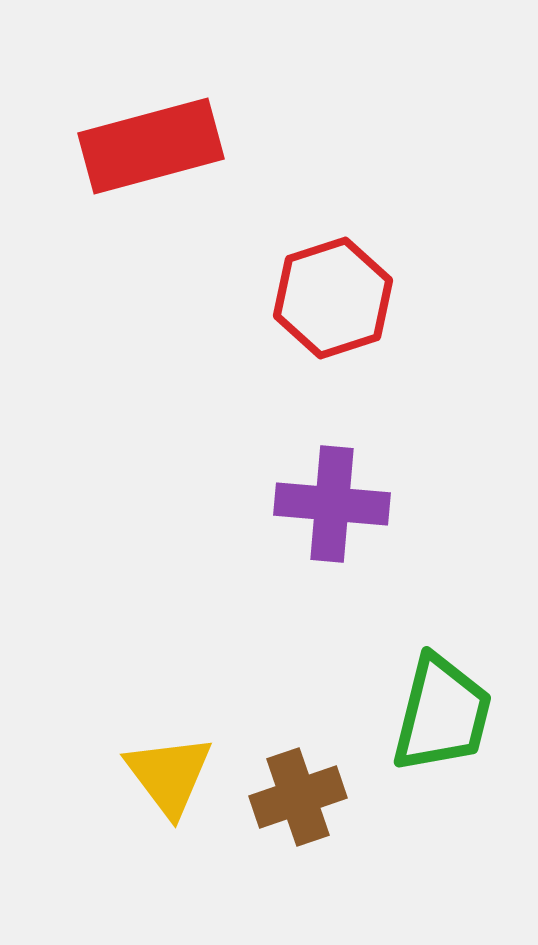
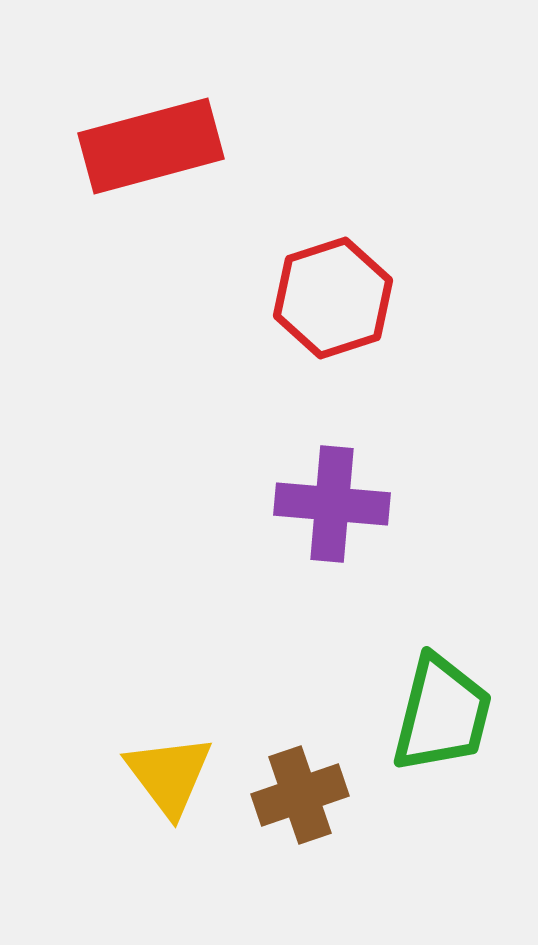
brown cross: moved 2 px right, 2 px up
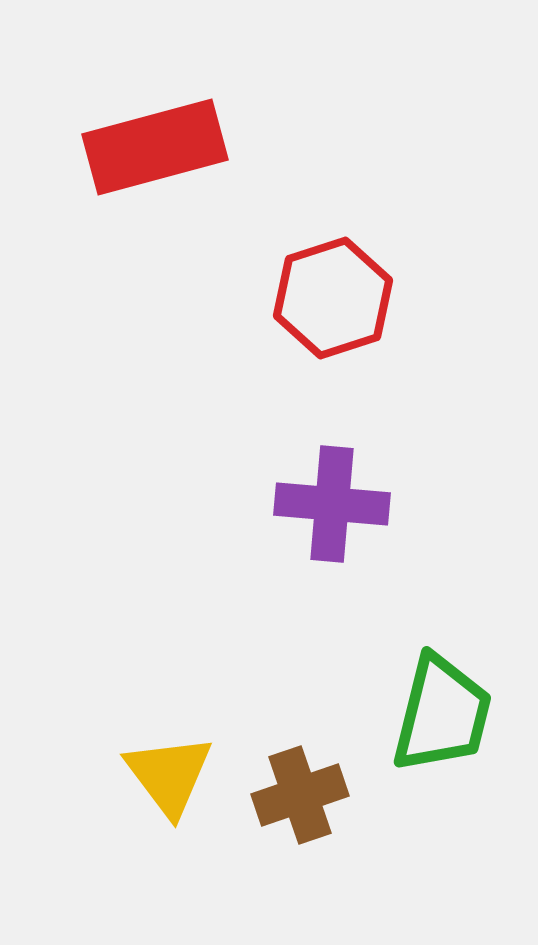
red rectangle: moved 4 px right, 1 px down
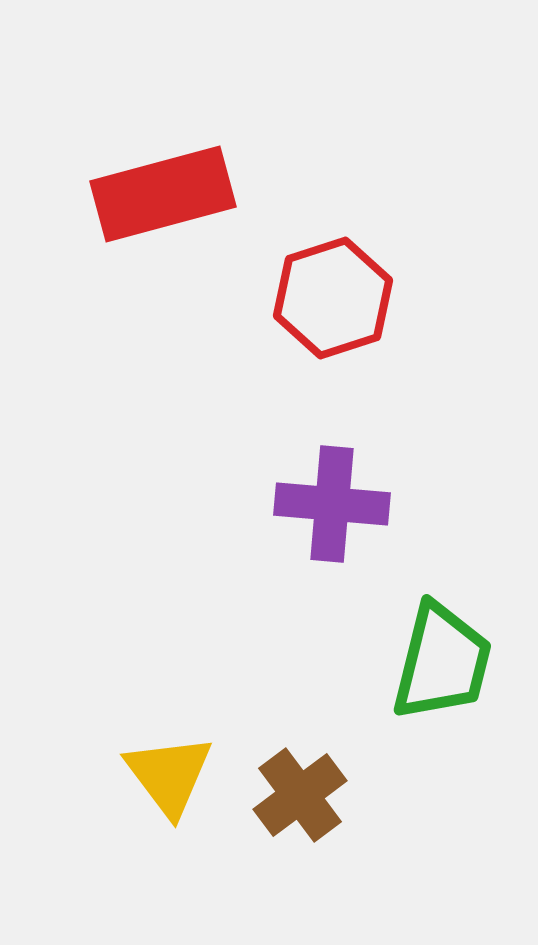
red rectangle: moved 8 px right, 47 px down
green trapezoid: moved 52 px up
brown cross: rotated 18 degrees counterclockwise
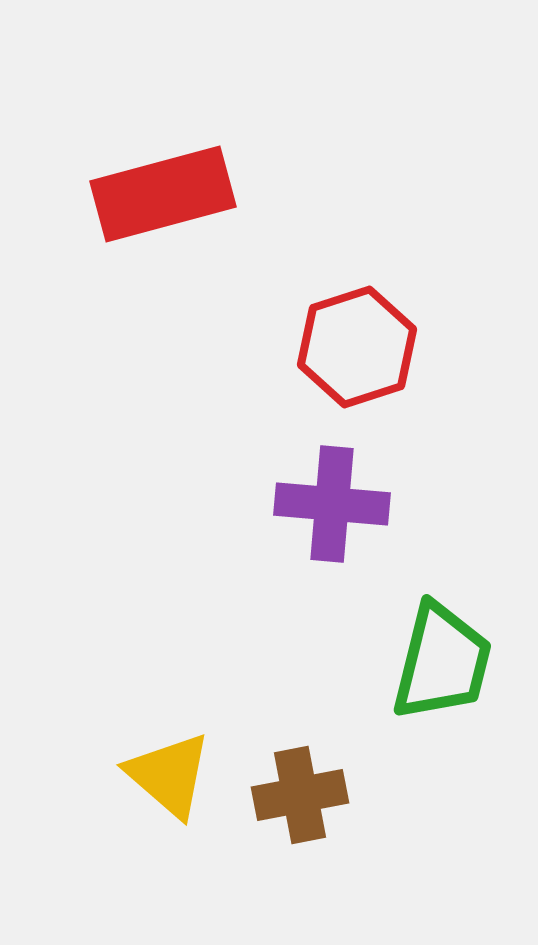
red hexagon: moved 24 px right, 49 px down
yellow triangle: rotated 12 degrees counterclockwise
brown cross: rotated 26 degrees clockwise
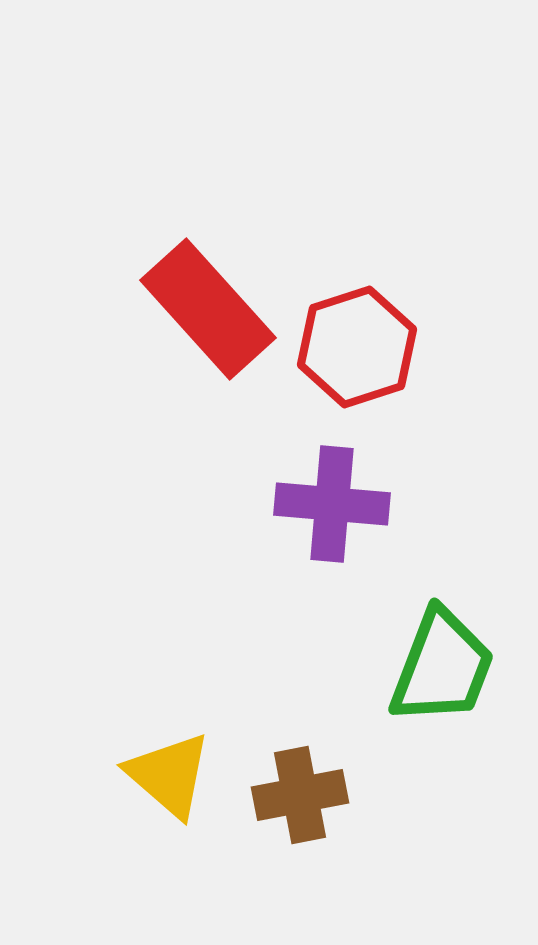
red rectangle: moved 45 px right, 115 px down; rotated 63 degrees clockwise
green trapezoid: moved 5 px down; rotated 7 degrees clockwise
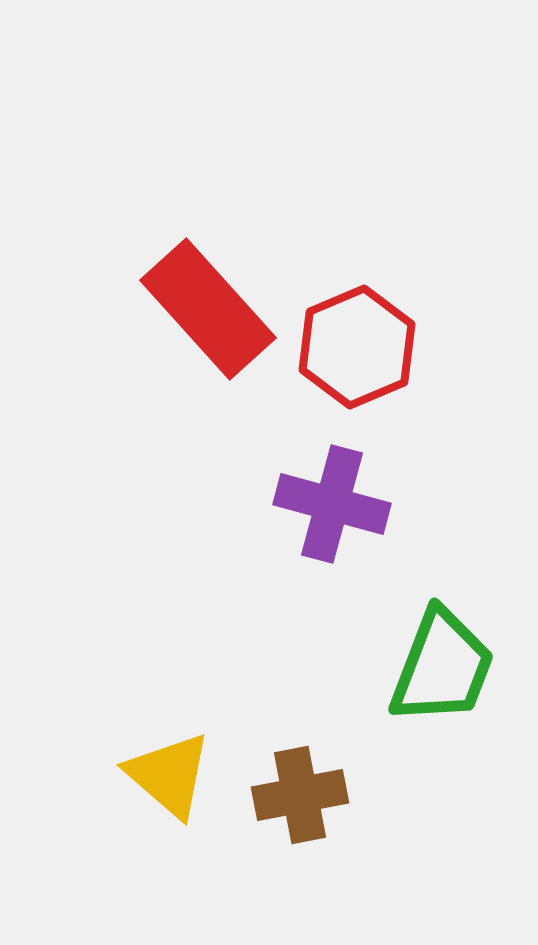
red hexagon: rotated 5 degrees counterclockwise
purple cross: rotated 10 degrees clockwise
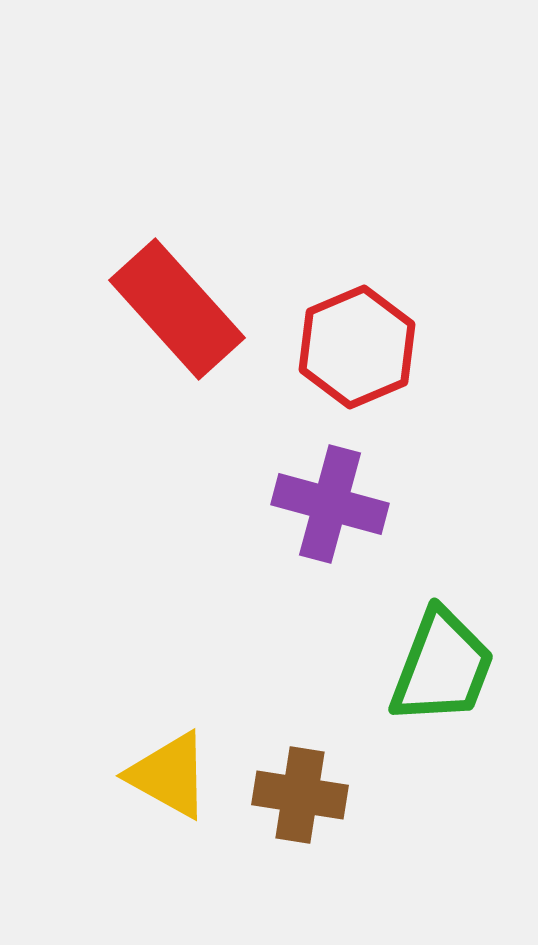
red rectangle: moved 31 px left
purple cross: moved 2 px left
yellow triangle: rotated 12 degrees counterclockwise
brown cross: rotated 20 degrees clockwise
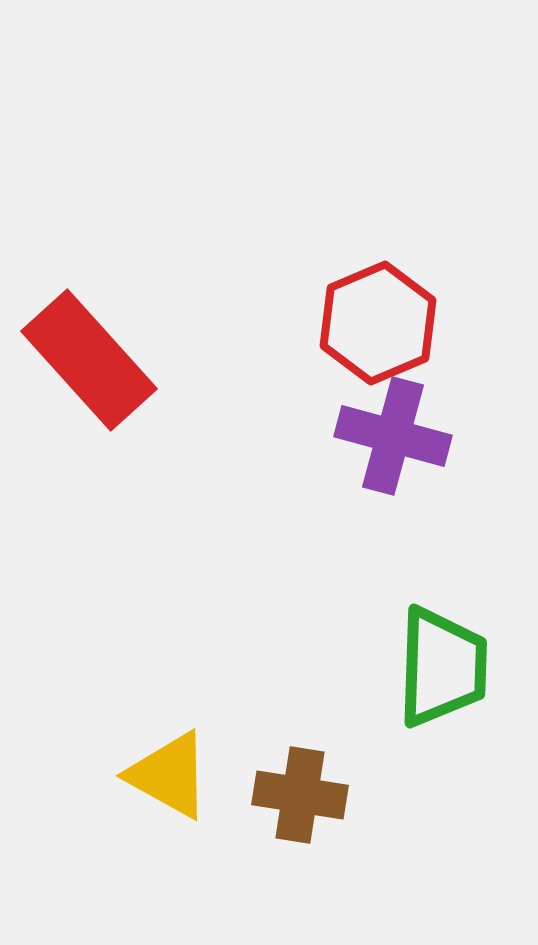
red rectangle: moved 88 px left, 51 px down
red hexagon: moved 21 px right, 24 px up
purple cross: moved 63 px right, 68 px up
green trapezoid: rotated 19 degrees counterclockwise
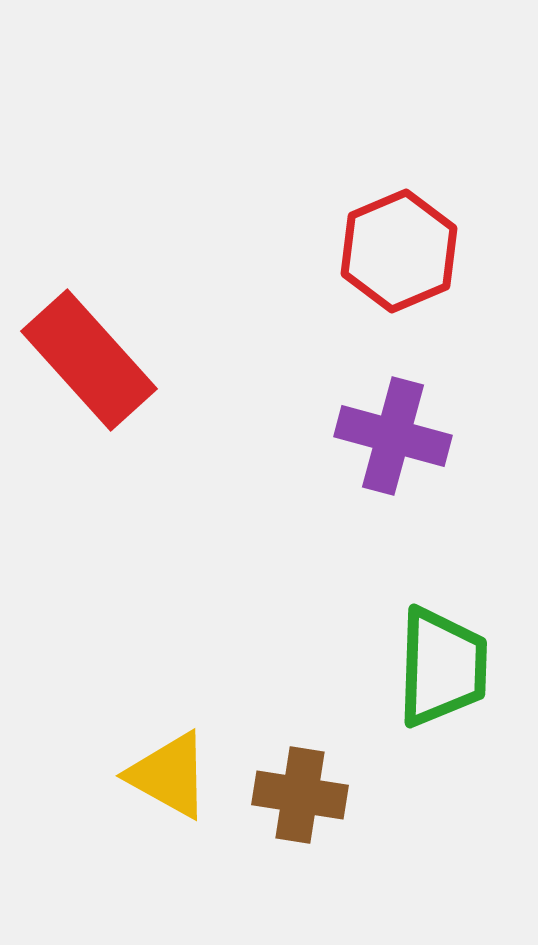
red hexagon: moved 21 px right, 72 px up
